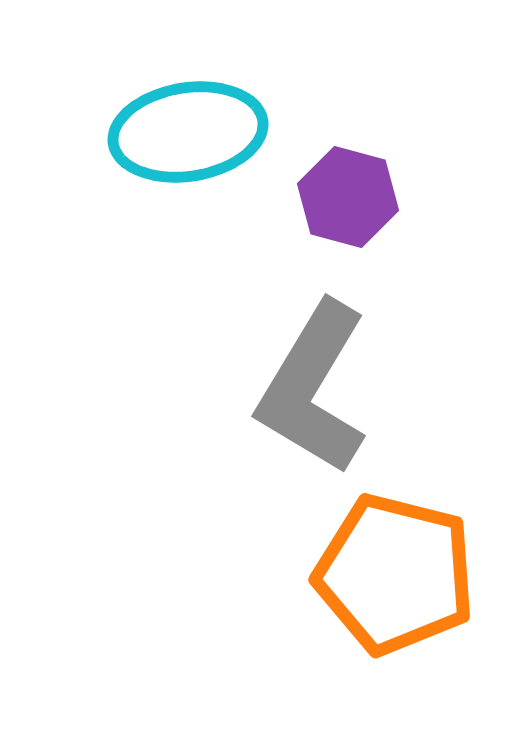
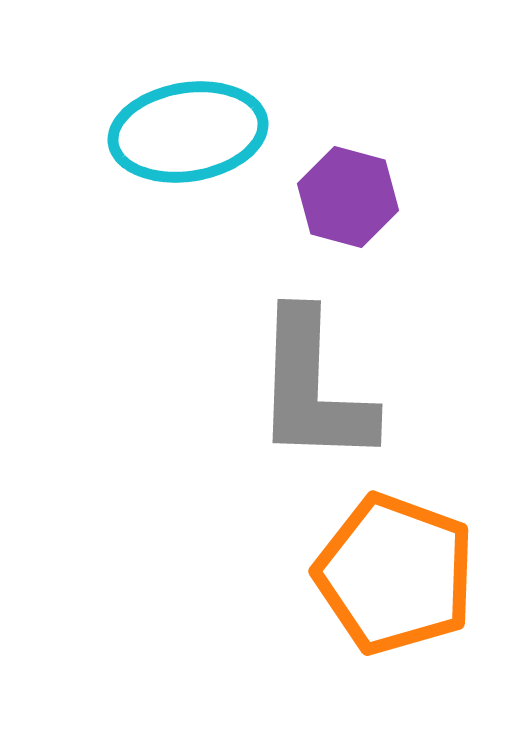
gray L-shape: rotated 29 degrees counterclockwise
orange pentagon: rotated 6 degrees clockwise
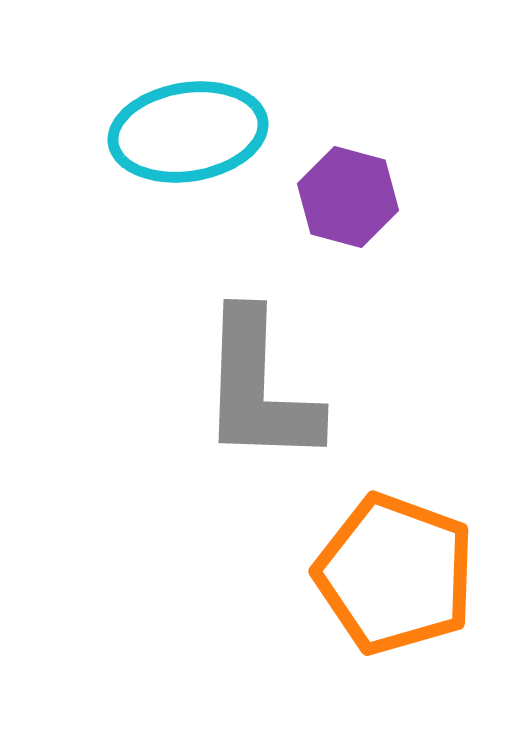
gray L-shape: moved 54 px left
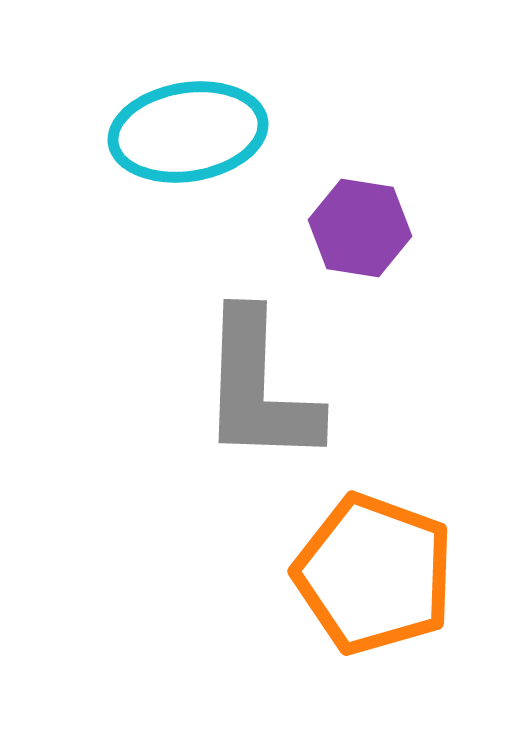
purple hexagon: moved 12 px right, 31 px down; rotated 6 degrees counterclockwise
orange pentagon: moved 21 px left
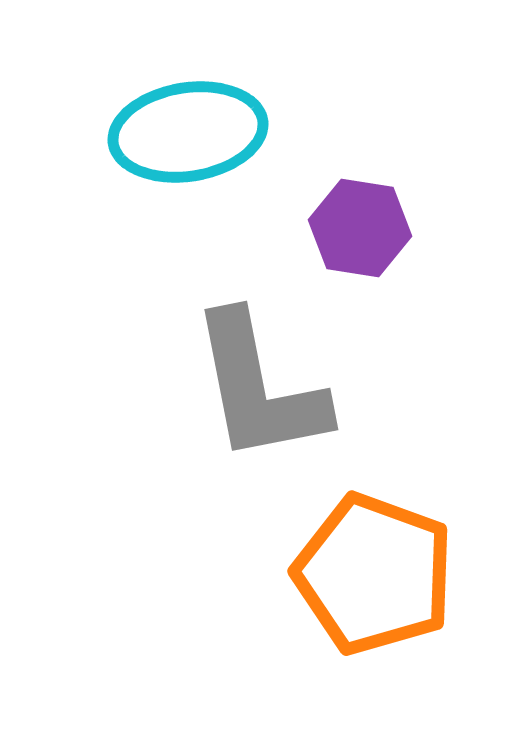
gray L-shape: rotated 13 degrees counterclockwise
